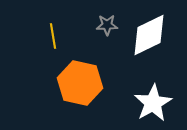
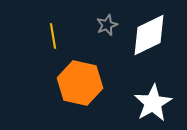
gray star: rotated 20 degrees counterclockwise
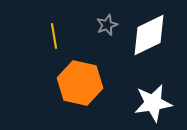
yellow line: moved 1 px right
white star: rotated 21 degrees clockwise
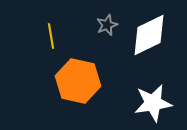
yellow line: moved 3 px left
orange hexagon: moved 2 px left, 2 px up
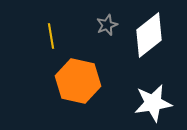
white diamond: rotated 12 degrees counterclockwise
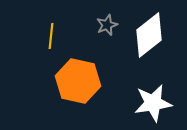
yellow line: rotated 15 degrees clockwise
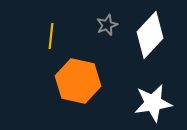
white diamond: moved 1 px right; rotated 9 degrees counterclockwise
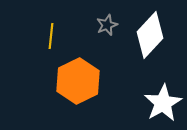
orange hexagon: rotated 21 degrees clockwise
white star: moved 10 px right; rotated 21 degrees counterclockwise
